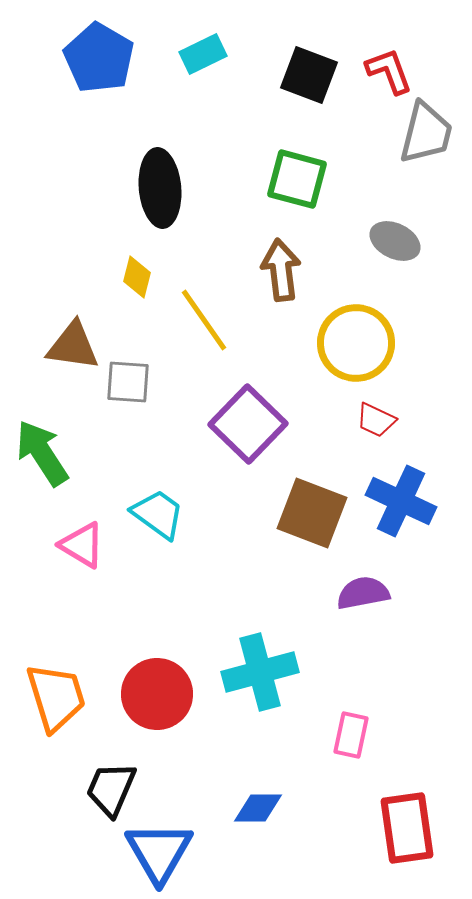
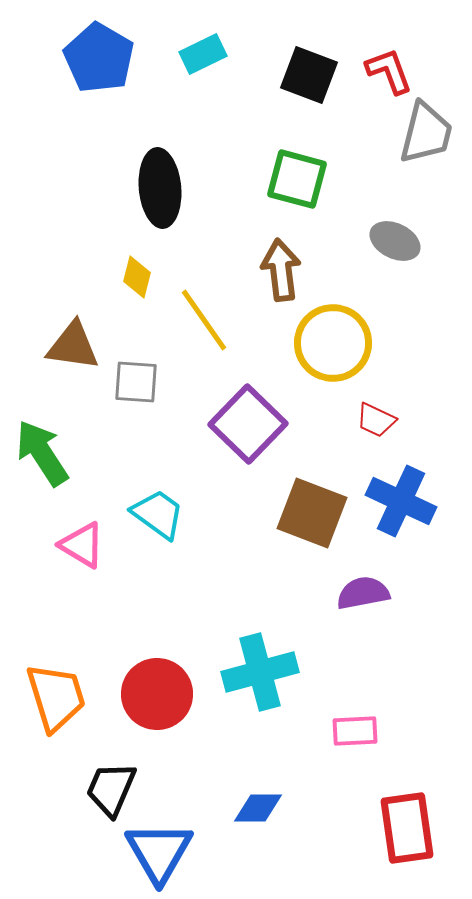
yellow circle: moved 23 px left
gray square: moved 8 px right
pink rectangle: moved 4 px right, 4 px up; rotated 75 degrees clockwise
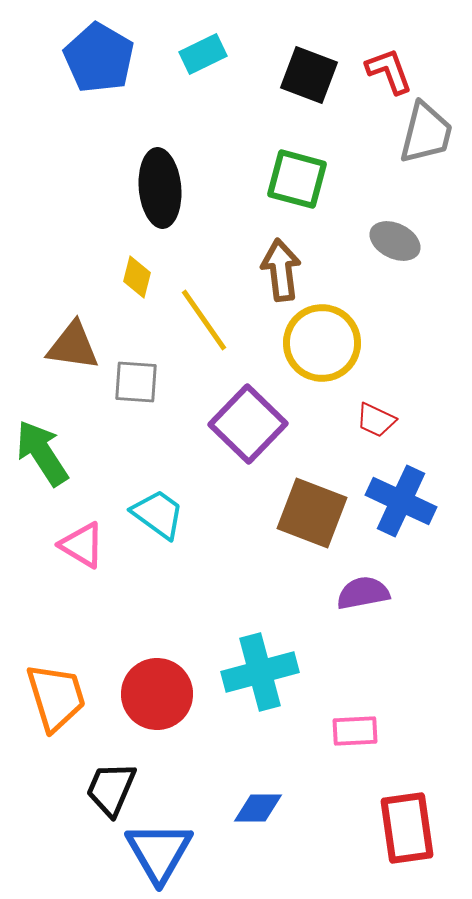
yellow circle: moved 11 px left
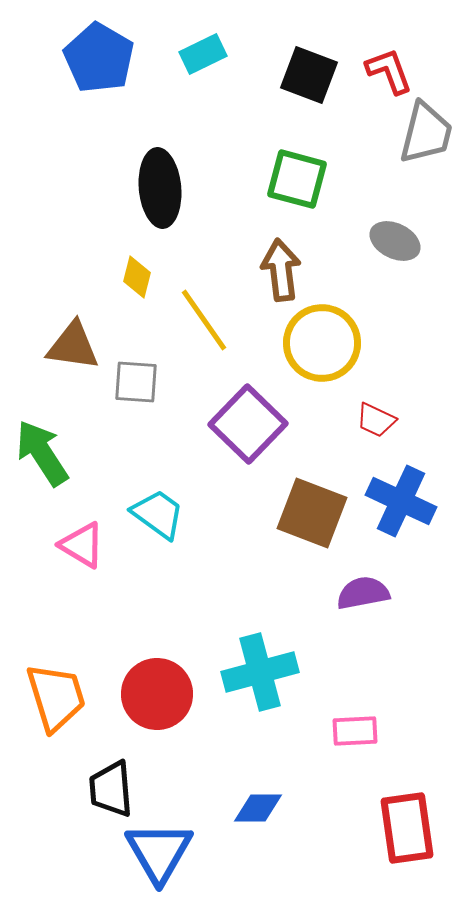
black trapezoid: rotated 28 degrees counterclockwise
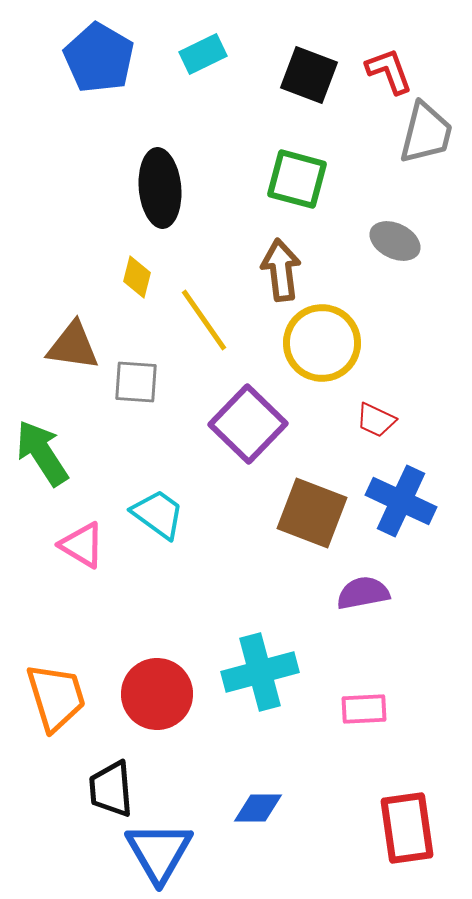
pink rectangle: moved 9 px right, 22 px up
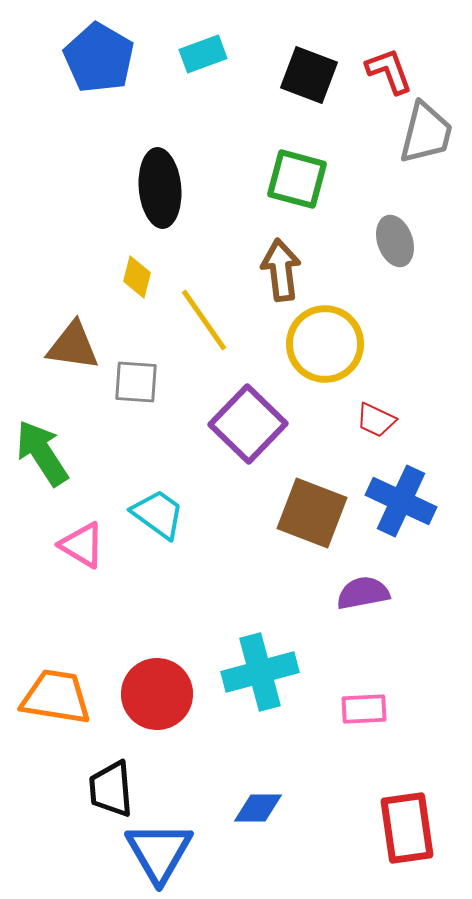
cyan rectangle: rotated 6 degrees clockwise
gray ellipse: rotated 45 degrees clockwise
yellow circle: moved 3 px right, 1 px down
orange trapezoid: rotated 64 degrees counterclockwise
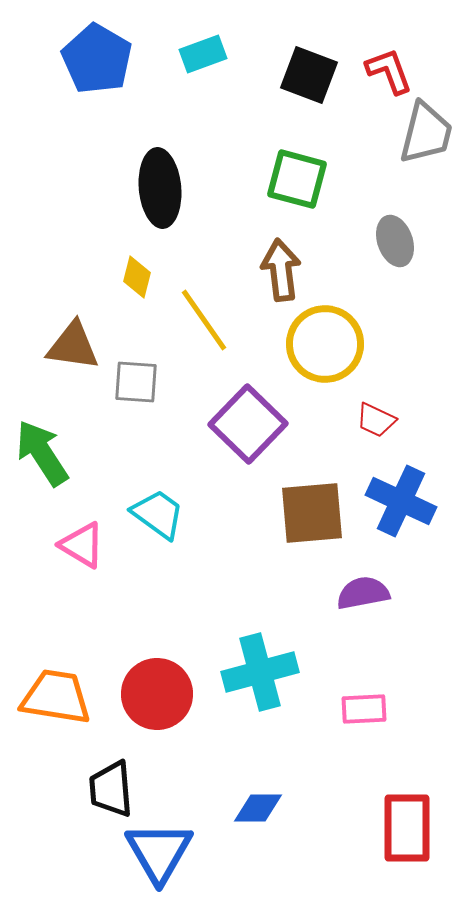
blue pentagon: moved 2 px left, 1 px down
brown square: rotated 26 degrees counterclockwise
red rectangle: rotated 8 degrees clockwise
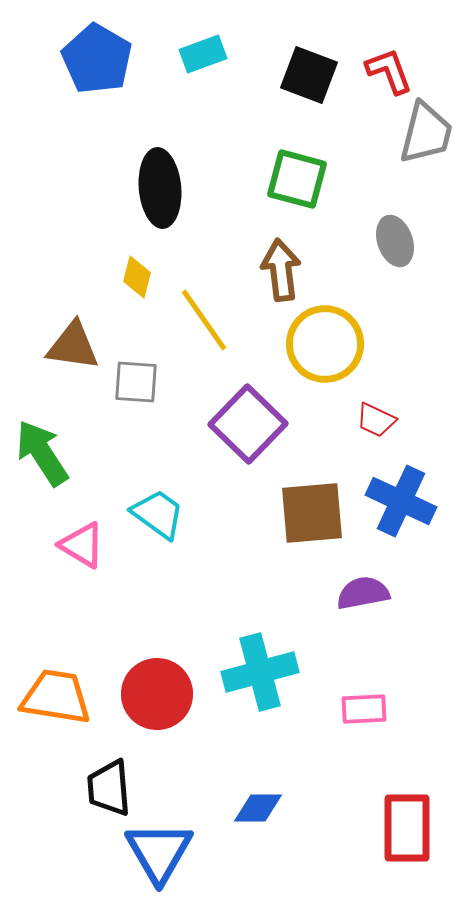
black trapezoid: moved 2 px left, 1 px up
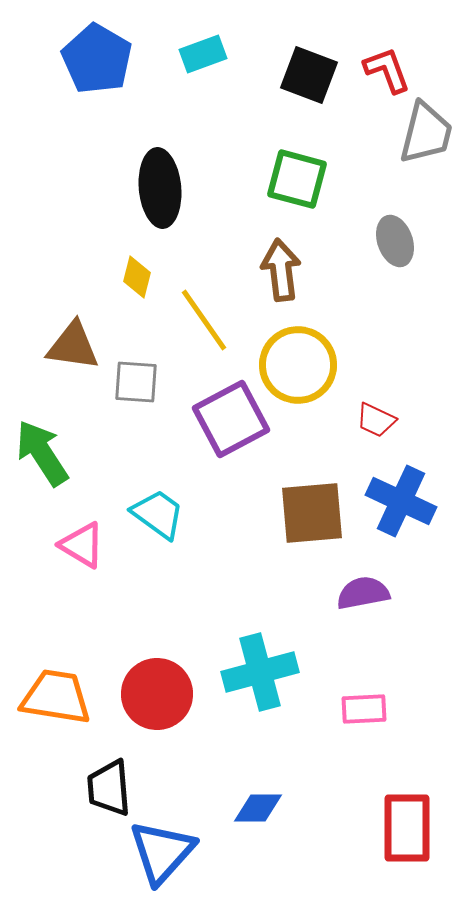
red L-shape: moved 2 px left, 1 px up
yellow circle: moved 27 px left, 21 px down
purple square: moved 17 px left, 5 px up; rotated 18 degrees clockwise
blue triangle: moved 3 px right; rotated 12 degrees clockwise
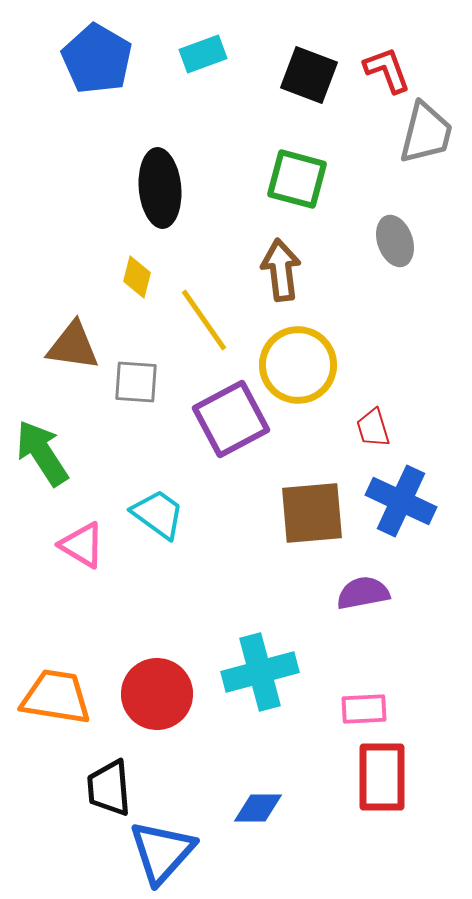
red trapezoid: moved 3 px left, 8 px down; rotated 48 degrees clockwise
red rectangle: moved 25 px left, 51 px up
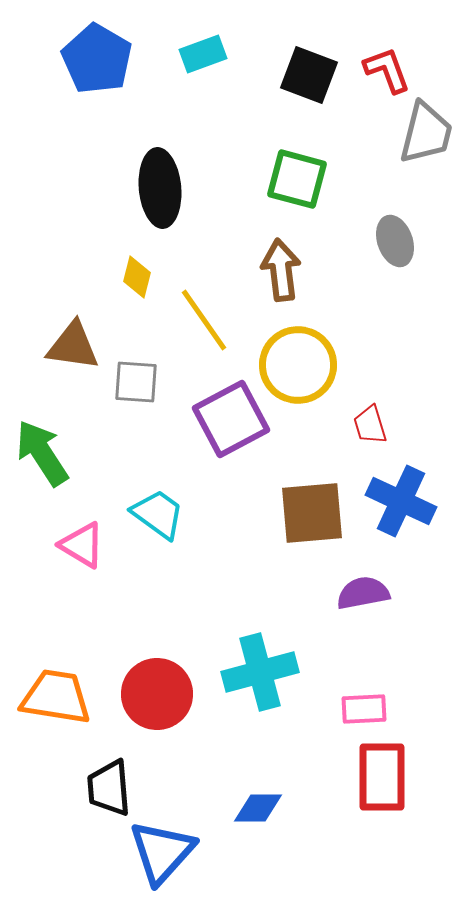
red trapezoid: moved 3 px left, 3 px up
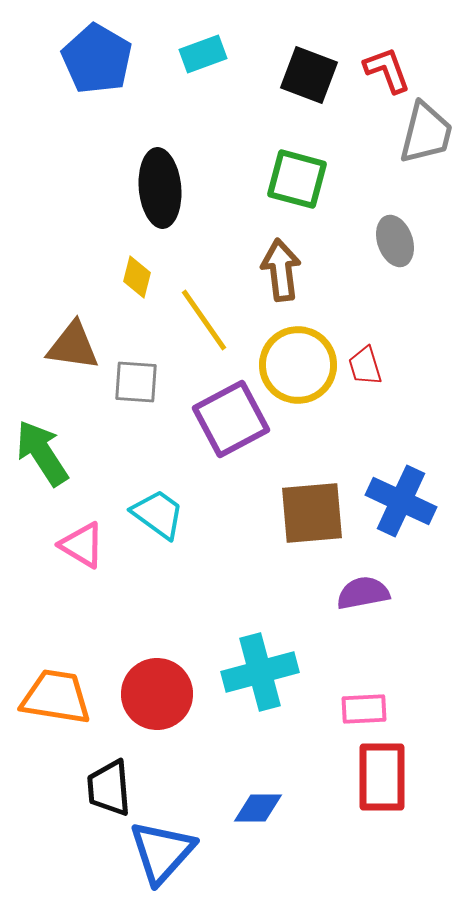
red trapezoid: moved 5 px left, 59 px up
